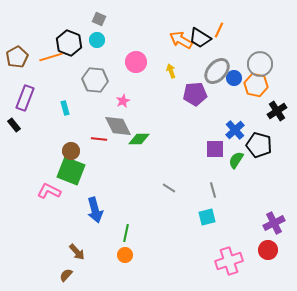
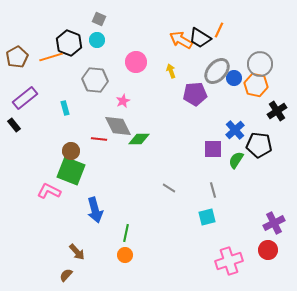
purple rectangle at (25, 98): rotated 30 degrees clockwise
black pentagon at (259, 145): rotated 10 degrees counterclockwise
purple square at (215, 149): moved 2 px left
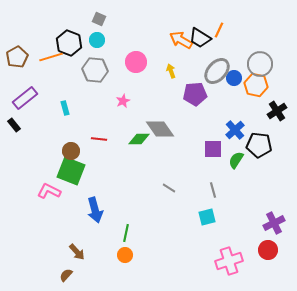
gray hexagon at (95, 80): moved 10 px up
gray diamond at (118, 126): moved 42 px right, 3 px down; rotated 8 degrees counterclockwise
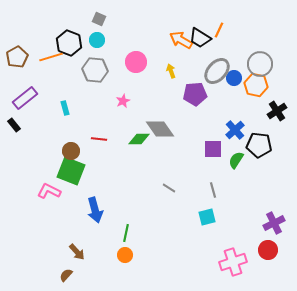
pink cross at (229, 261): moved 4 px right, 1 px down
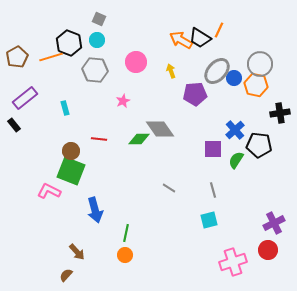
black cross at (277, 111): moved 3 px right, 2 px down; rotated 24 degrees clockwise
cyan square at (207, 217): moved 2 px right, 3 px down
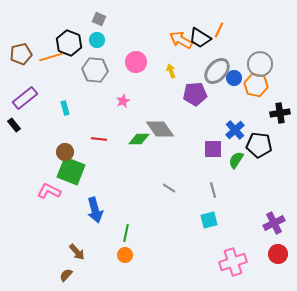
brown pentagon at (17, 57): moved 4 px right, 3 px up; rotated 15 degrees clockwise
brown circle at (71, 151): moved 6 px left, 1 px down
red circle at (268, 250): moved 10 px right, 4 px down
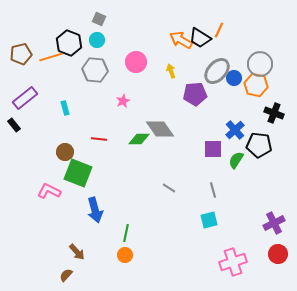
black cross at (280, 113): moved 6 px left; rotated 30 degrees clockwise
green square at (71, 171): moved 7 px right, 2 px down
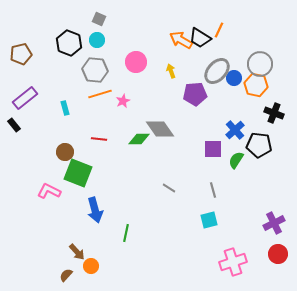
orange line at (51, 57): moved 49 px right, 37 px down
orange circle at (125, 255): moved 34 px left, 11 px down
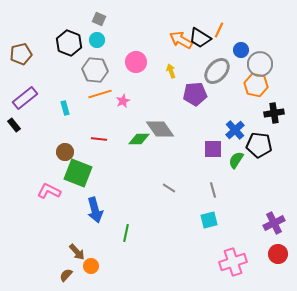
blue circle at (234, 78): moved 7 px right, 28 px up
black cross at (274, 113): rotated 30 degrees counterclockwise
